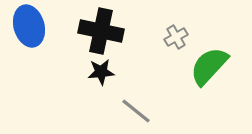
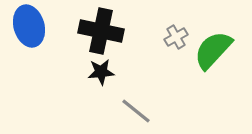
green semicircle: moved 4 px right, 16 px up
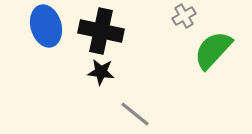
blue ellipse: moved 17 px right
gray cross: moved 8 px right, 21 px up
black star: rotated 12 degrees clockwise
gray line: moved 1 px left, 3 px down
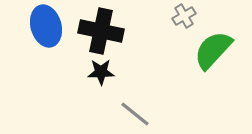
black star: rotated 8 degrees counterclockwise
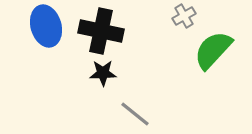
black star: moved 2 px right, 1 px down
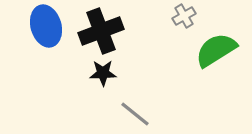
black cross: rotated 33 degrees counterclockwise
green semicircle: moved 3 px right; rotated 15 degrees clockwise
